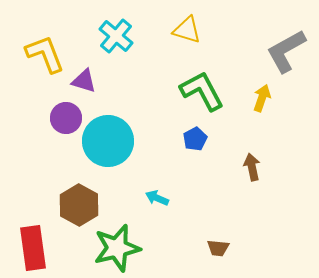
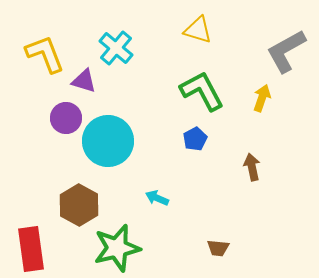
yellow triangle: moved 11 px right
cyan cross: moved 12 px down
red rectangle: moved 2 px left, 1 px down
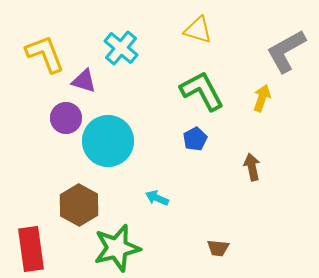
cyan cross: moved 5 px right
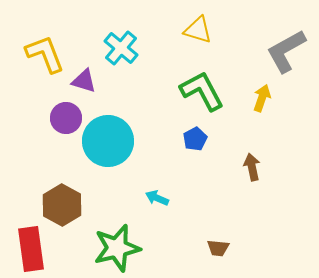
brown hexagon: moved 17 px left
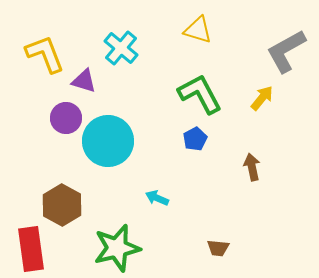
green L-shape: moved 2 px left, 3 px down
yellow arrow: rotated 20 degrees clockwise
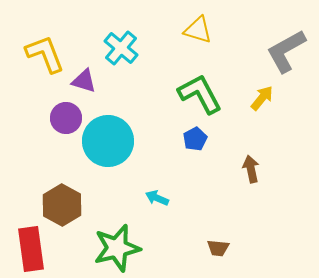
brown arrow: moved 1 px left, 2 px down
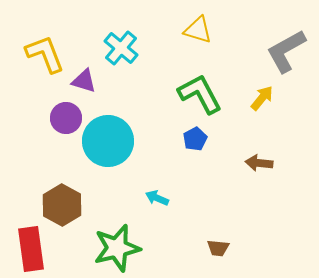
brown arrow: moved 8 px right, 6 px up; rotated 72 degrees counterclockwise
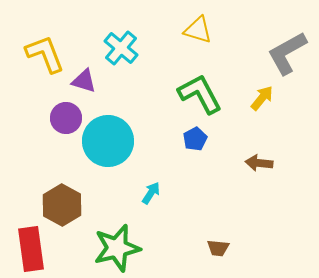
gray L-shape: moved 1 px right, 2 px down
cyan arrow: moved 6 px left, 5 px up; rotated 100 degrees clockwise
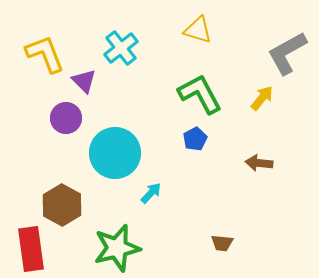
cyan cross: rotated 12 degrees clockwise
purple triangle: rotated 28 degrees clockwise
cyan circle: moved 7 px right, 12 px down
cyan arrow: rotated 10 degrees clockwise
brown trapezoid: moved 4 px right, 5 px up
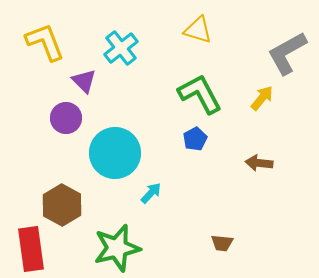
yellow L-shape: moved 12 px up
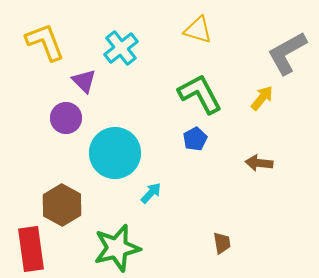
brown trapezoid: rotated 105 degrees counterclockwise
